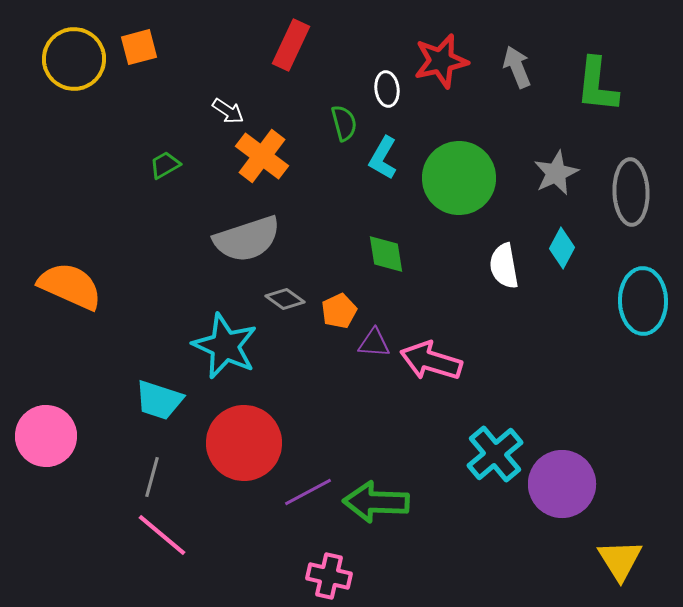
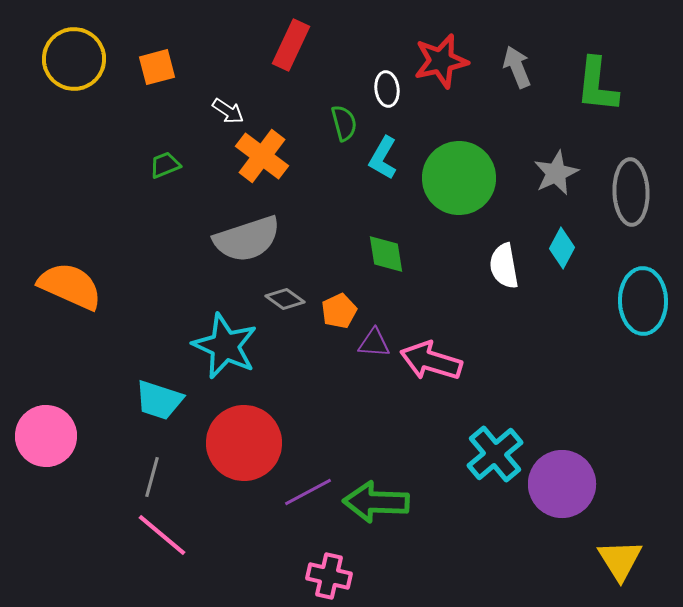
orange square: moved 18 px right, 20 px down
green trapezoid: rotated 8 degrees clockwise
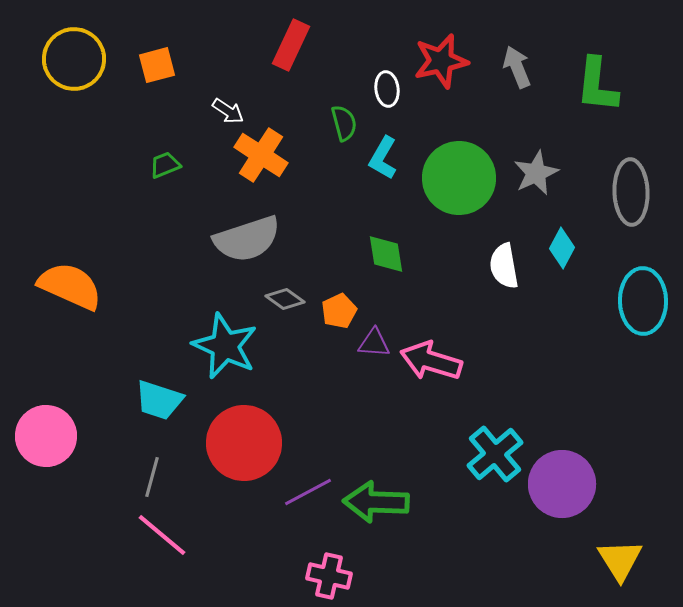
orange square: moved 2 px up
orange cross: moved 1 px left, 1 px up; rotated 4 degrees counterclockwise
gray star: moved 20 px left
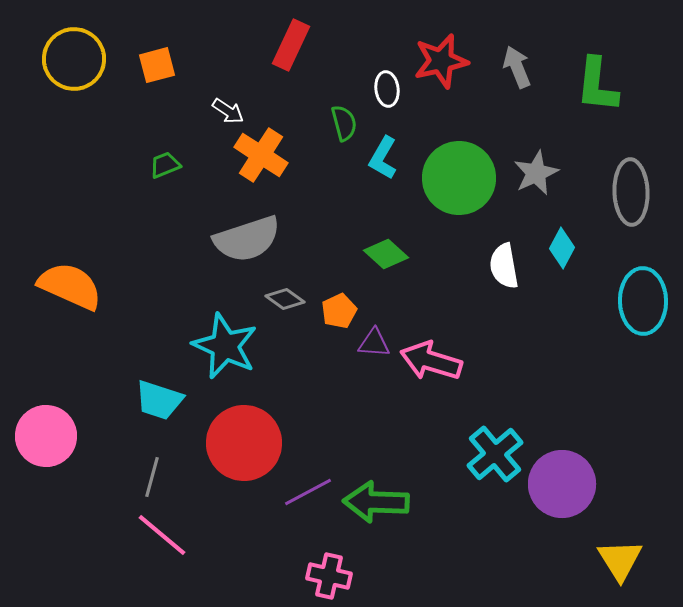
green diamond: rotated 39 degrees counterclockwise
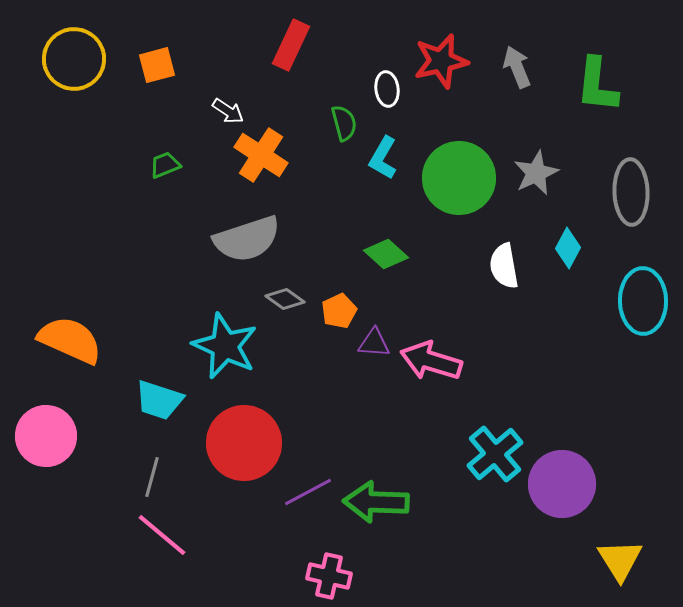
cyan diamond: moved 6 px right
orange semicircle: moved 54 px down
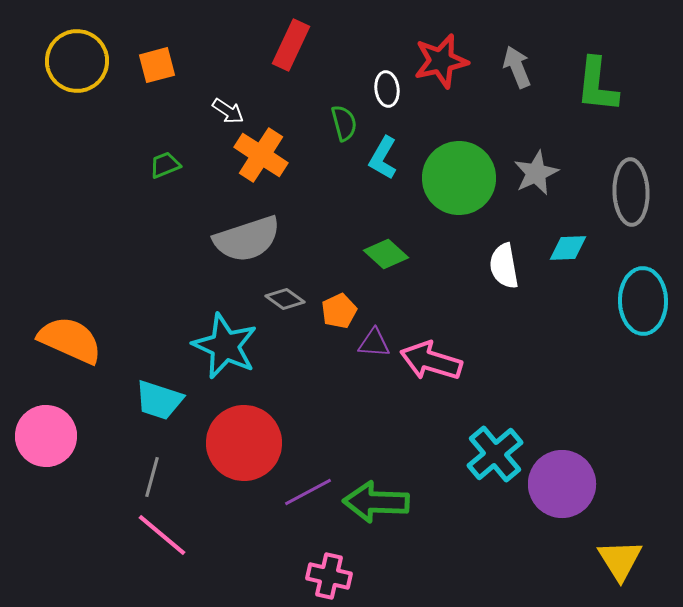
yellow circle: moved 3 px right, 2 px down
cyan diamond: rotated 60 degrees clockwise
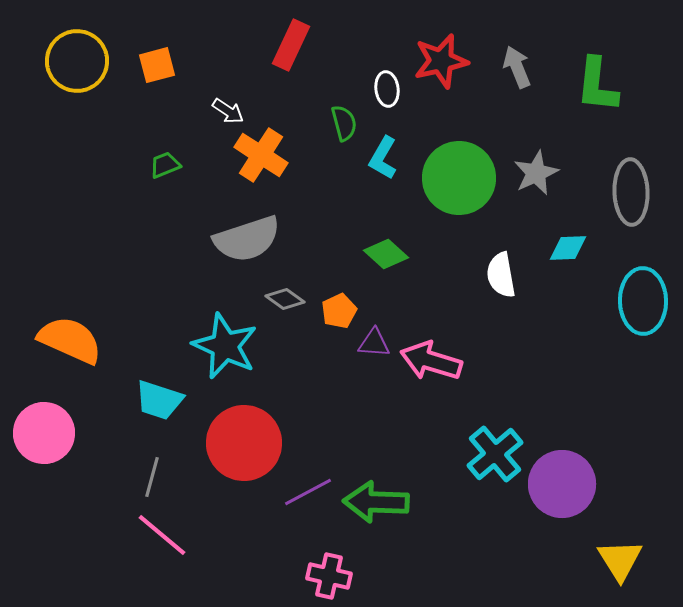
white semicircle: moved 3 px left, 9 px down
pink circle: moved 2 px left, 3 px up
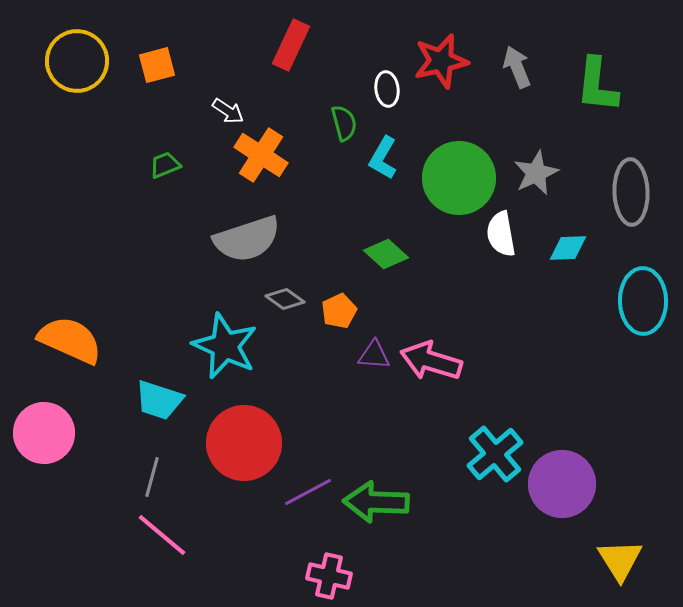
white semicircle: moved 41 px up
purple triangle: moved 12 px down
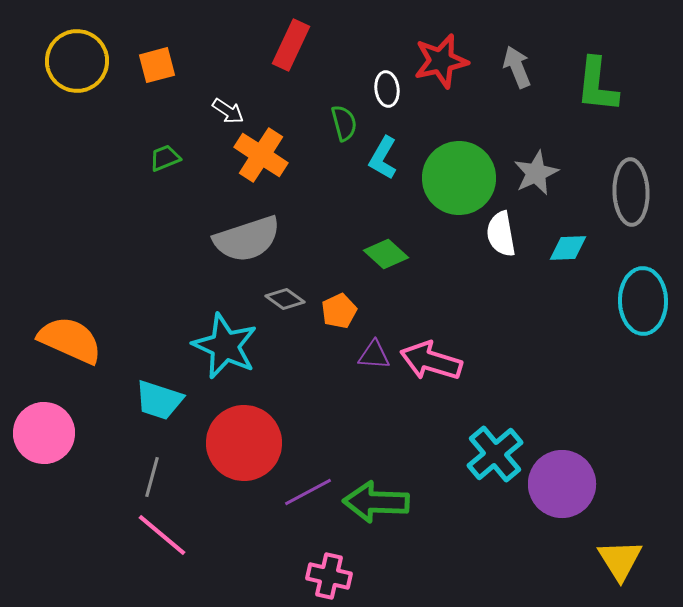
green trapezoid: moved 7 px up
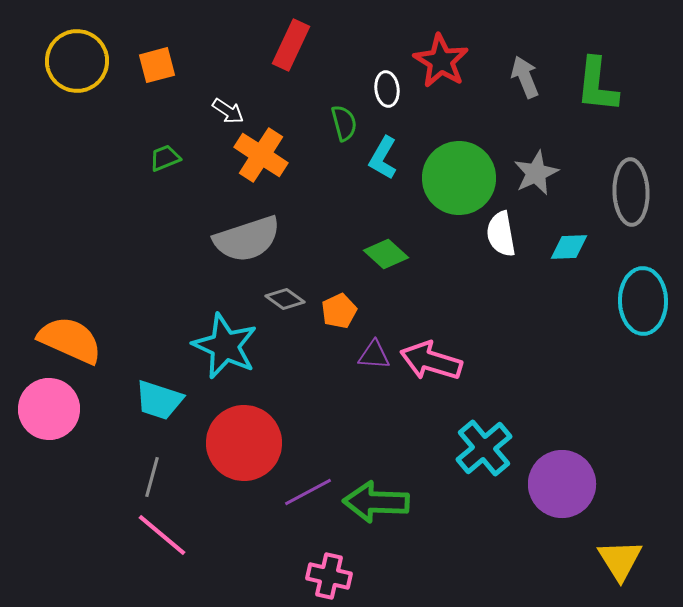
red star: rotated 28 degrees counterclockwise
gray arrow: moved 8 px right, 10 px down
cyan diamond: moved 1 px right, 1 px up
pink circle: moved 5 px right, 24 px up
cyan cross: moved 11 px left, 6 px up
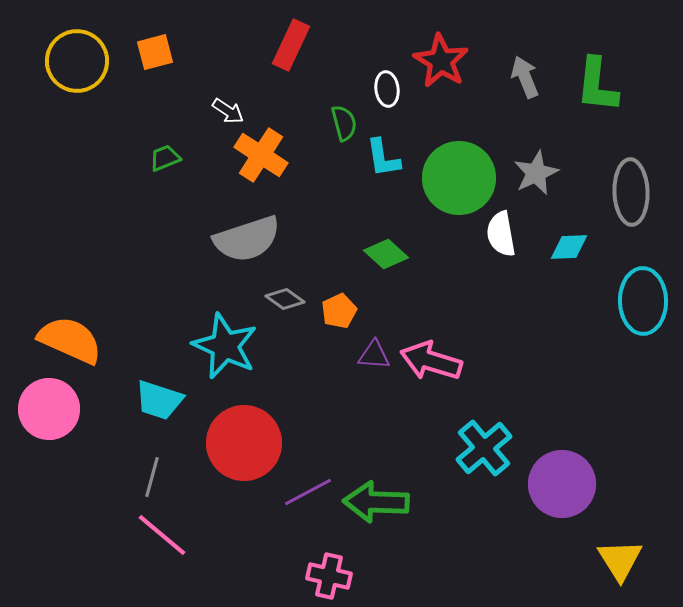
orange square: moved 2 px left, 13 px up
cyan L-shape: rotated 39 degrees counterclockwise
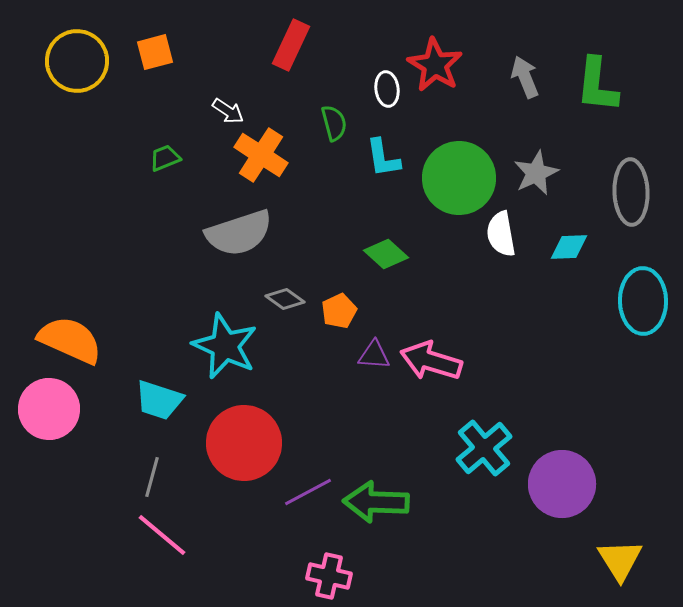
red star: moved 6 px left, 4 px down
green semicircle: moved 10 px left
gray semicircle: moved 8 px left, 6 px up
